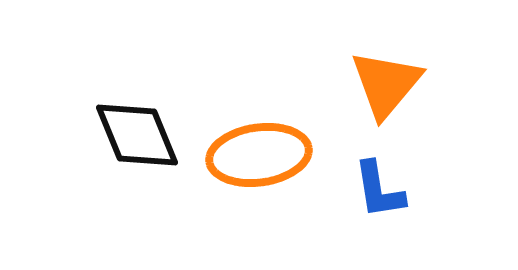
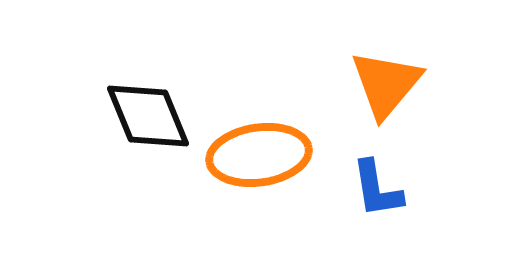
black diamond: moved 11 px right, 19 px up
blue L-shape: moved 2 px left, 1 px up
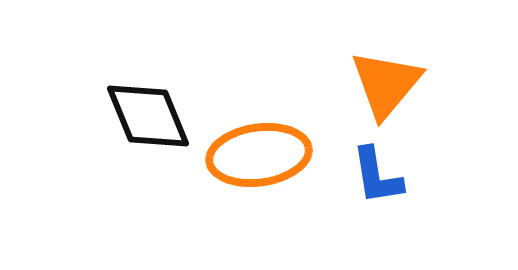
blue L-shape: moved 13 px up
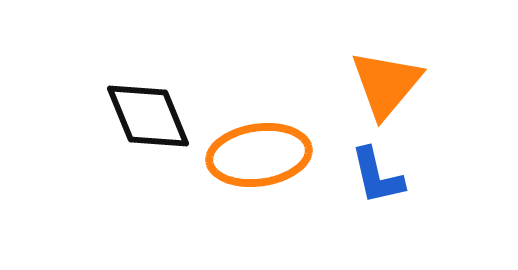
blue L-shape: rotated 4 degrees counterclockwise
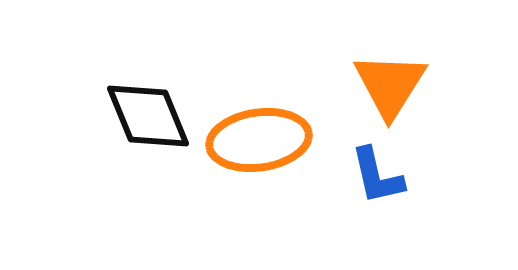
orange triangle: moved 4 px right, 1 px down; rotated 8 degrees counterclockwise
orange ellipse: moved 15 px up
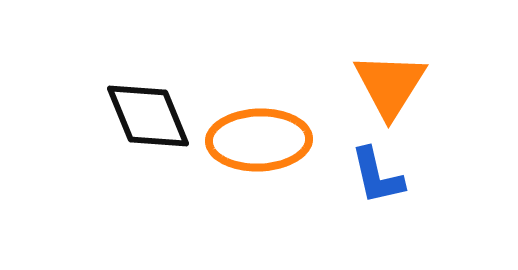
orange ellipse: rotated 6 degrees clockwise
